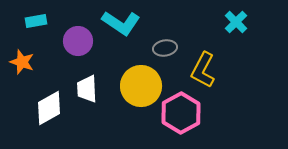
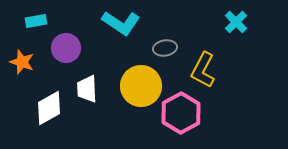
purple circle: moved 12 px left, 7 px down
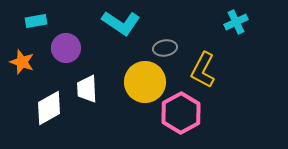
cyan cross: rotated 20 degrees clockwise
yellow circle: moved 4 px right, 4 px up
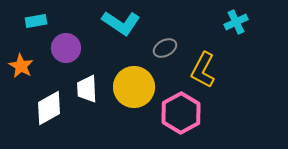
gray ellipse: rotated 20 degrees counterclockwise
orange star: moved 1 px left, 4 px down; rotated 10 degrees clockwise
yellow circle: moved 11 px left, 5 px down
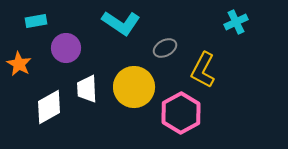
orange star: moved 2 px left, 2 px up
white diamond: moved 1 px up
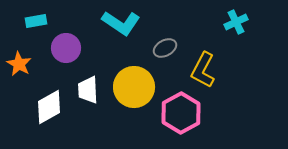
white trapezoid: moved 1 px right, 1 px down
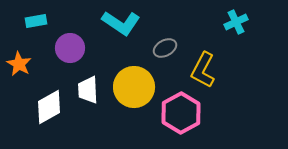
purple circle: moved 4 px right
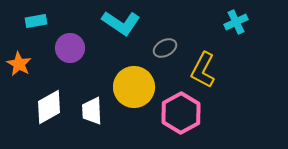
white trapezoid: moved 4 px right, 21 px down
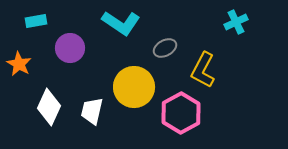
white diamond: rotated 36 degrees counterclockwise
white trapezoid: rotated 16 degrees clockwise
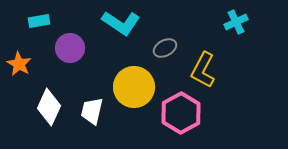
cyan rectangle: moved 3 px right
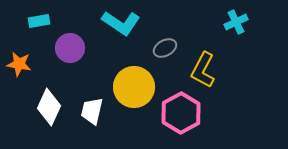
orange star: rotated 20 degrees counterclockwise
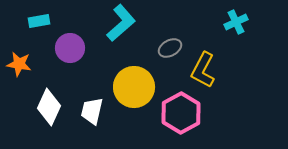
cyan L-shape: rotated 75 degrees counterclockwise
gray ellipse: moved 5 px right
